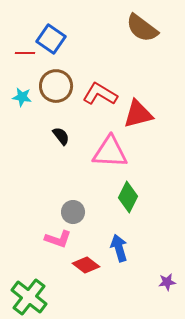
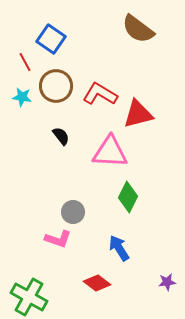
brown semicircle: moved 4 px left, 1 px down
red line: moved 9 px down; rotated 60 degrees clockwise
blue arrow: rotated 16 degrees counterclockwise
red diamond: moved 11 px right, 18 px down
green cross: rotated 9 degrees counterclockwise
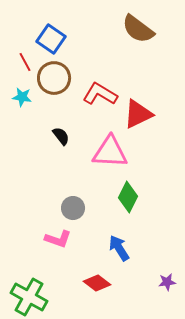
brown circle: moved 2 px left, 8 px up
red triangle: rotated 12 degrees counterclockwise
gray circle: moved 4 px up
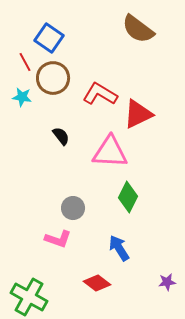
blue square: moved 2 px left, 1 px up
brown circle: moved 1 px left
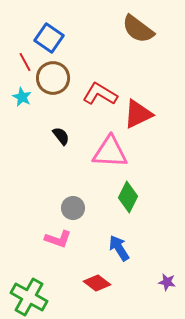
cyan star: rotated 18 degrees clockwise
purple star: rotated 18 degrees clockwise
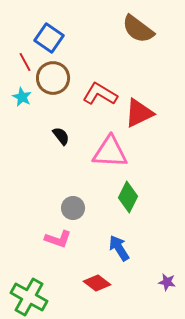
red triangle: moved 1 px right, 1 px up
